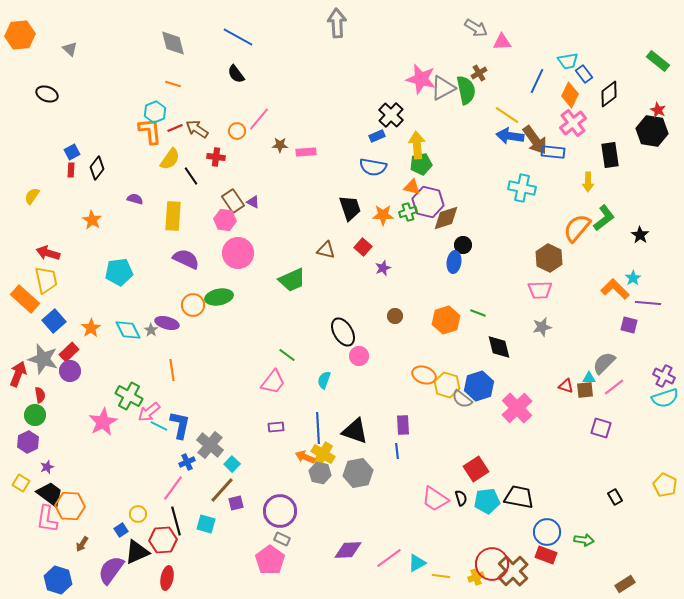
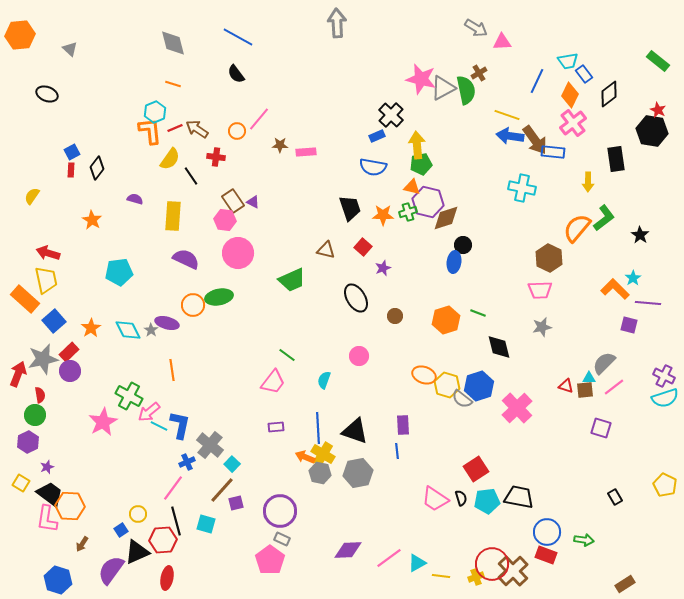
yellow line at (507, 115): rotated 15 degrees counterclockwise
black rectangle at (610, 155): moved 6 px right, 4 px down
black ellipse at (343, 332): moved 13 px right, 34 px up
gray star at (43, 359): rotated 28 degrees counterclockwise
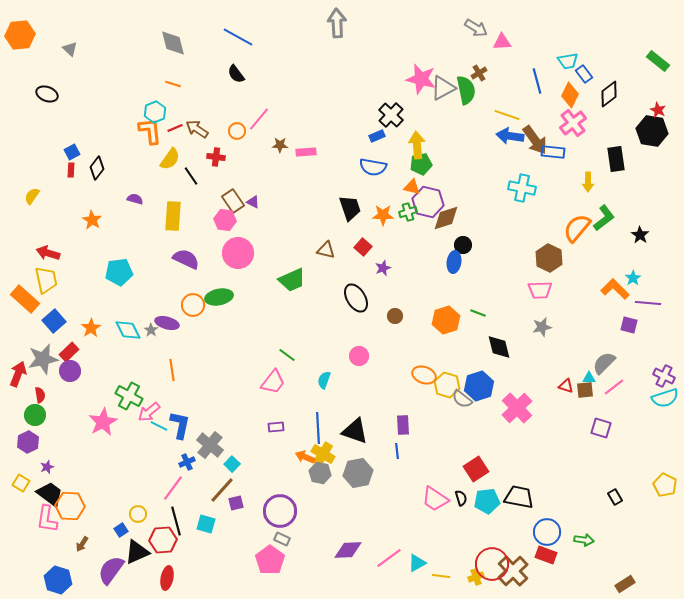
blue line at (537, 81): rotated 40 degrees counterclockwise
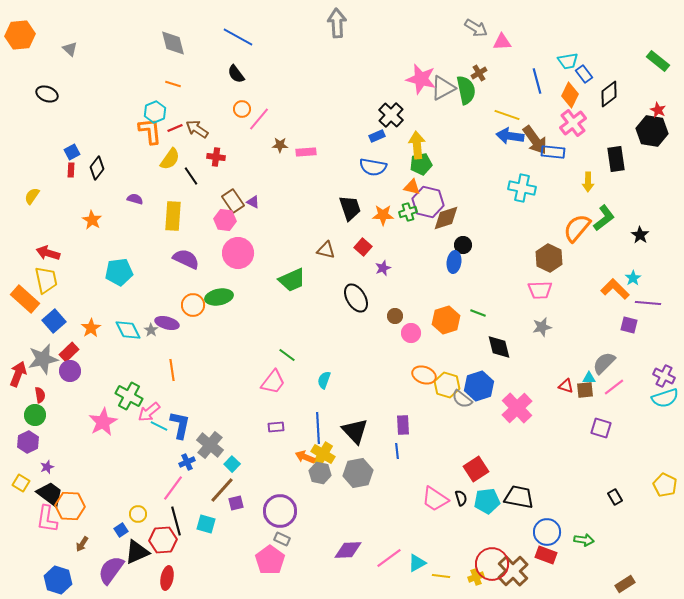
orange circle at (237, 131): moved 5 px right, 22 px up
pink circle at (359, 356): moved 52 px right, 23 px up
black triangle at (355, 431): rotated 28 degrees clockwise
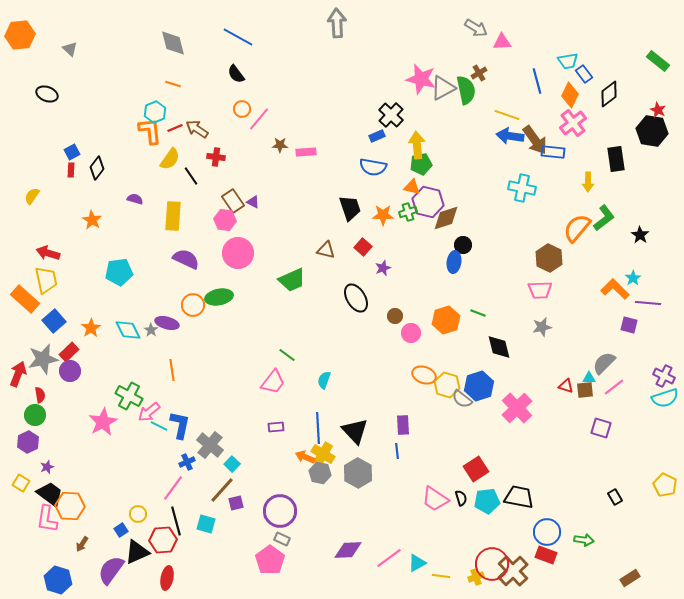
gray hexagon at (358, 473): rotated 20 degrees counterclockwise
brown rectangle at (625, 584): moved 5 px right, 6 px up
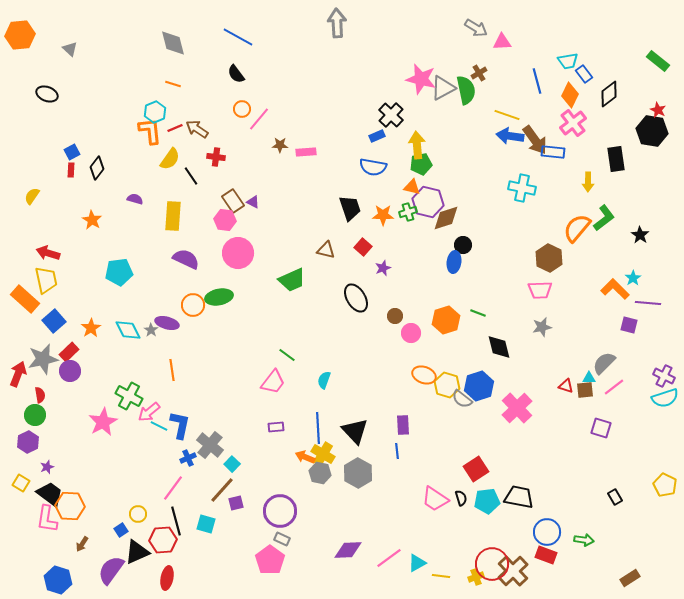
blue cross at (187, 462): moved 1 px right, 4 px up
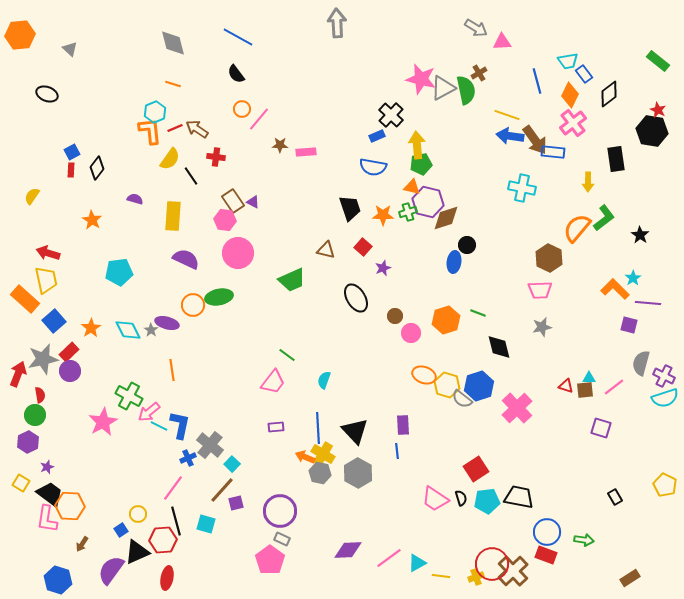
black circle at (463, 245): moved 4 px right
gray semicircle at (604, 363): moved 37 px right; rotated 30 degrees counterclockwise
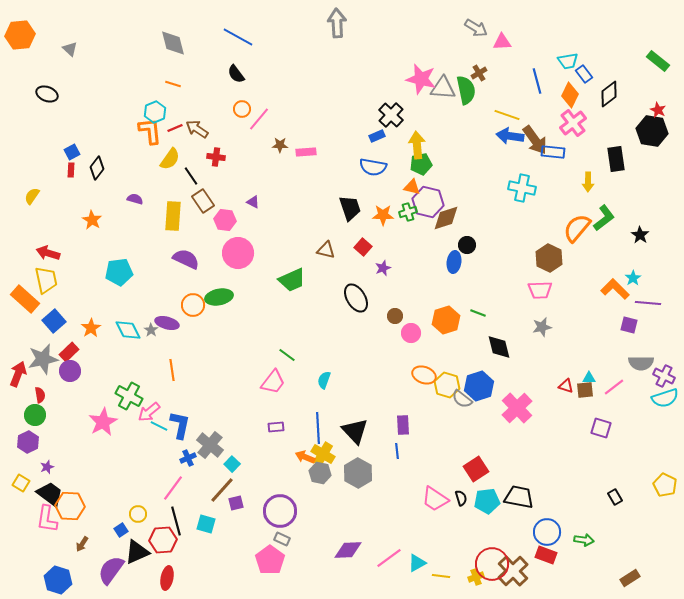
gray triangle at (443, 88): rotated 32 degrees clockwise
brown rectangle at (233, 201): moved 30 px left
gray semicircle at (641, 363): rotated 105 degrees counterclockwise
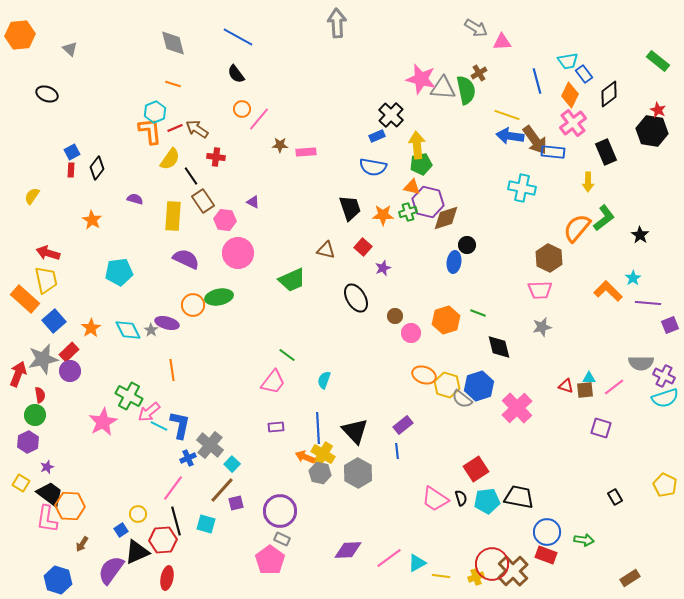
black rectangle at (616, 159): moved 10 px left, 7 px up; rotated 15 degrees counterclockwise
orange L-shape at (615, 289): moved 7 px left, 2 px down
purple square at (629, 325): moved 41 px right; rotated 36 degrees counterclockwise
purple rectangle at (403, 425): rotated 54 degrees clockwise
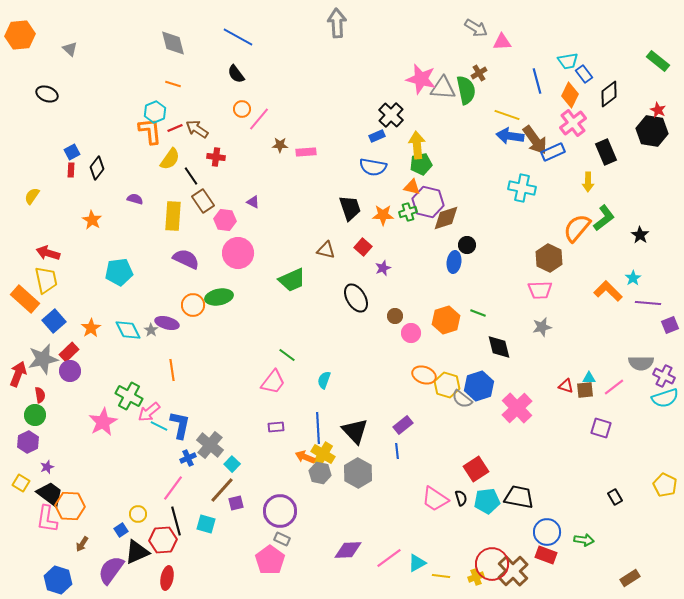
blue rectangle at (553, 152): rotated 30 degrees counterclockwise
